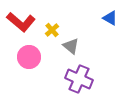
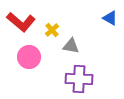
gray triangle: rotated 30 degrees counterclockwise
purple cross: rotated 20 degrees counterclockwise
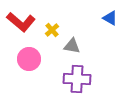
gray triangle: moved 1 px right
pink circle: moved 2 px down
purple cross: moved 2 px left
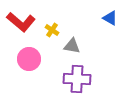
yellow cross: rotated 16 degrees counterclockwise
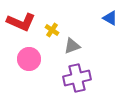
red L-shape: rotated 16 degrees counterclockwise
gray triangle: rotated 30 degrees counterclockwise
purple cross: moved 1 px up; rotated 16 degrees counterclockwise
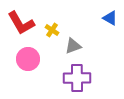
red L-shape: moved 1 px down; rotated 36 degrees clockwise
gray triangle: moved 1 px right
pink circle: moved 1 px left
purple cross: rotated 12 degrees clockwise
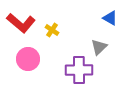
red L-shape: rotated 20 degrees counterclockwise
gray triangle: moved 26 px right, 1 px down; rotated 24 degrees counterclockwise
purple cross: moved 2 px right, 8 px up
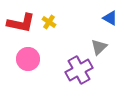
red L-shape: rotated 28 degrees counterclockwise
yellow cross: moved 3 px left, 8 px up
purple cross: rotated 28 degrees counterclockwise
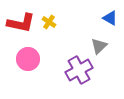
gray triangle: moved 1 px up
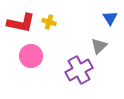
blue triangle: rotated 28 degrees clockwise
yellow cross: rotated 16 degrees counterclockwise
pink circle: moved 3 px right, 3 px up
